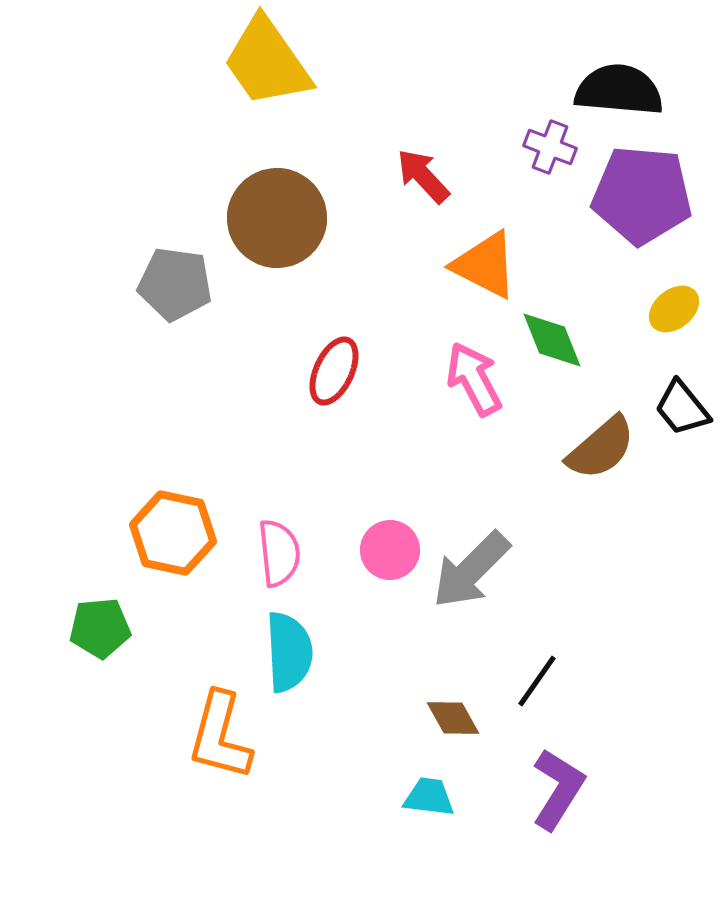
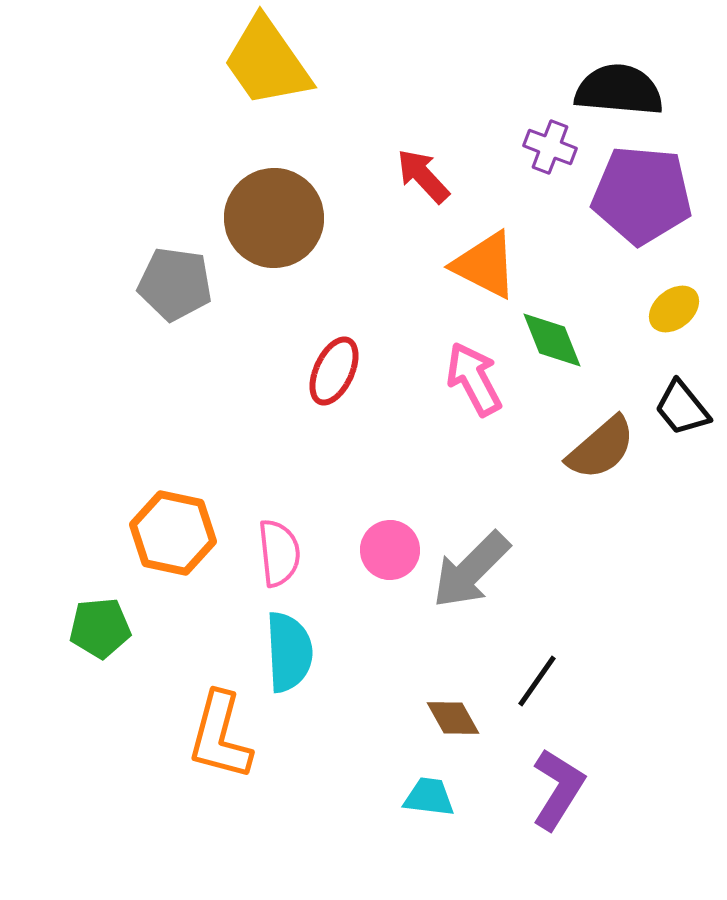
brown circle: moved 3 px left
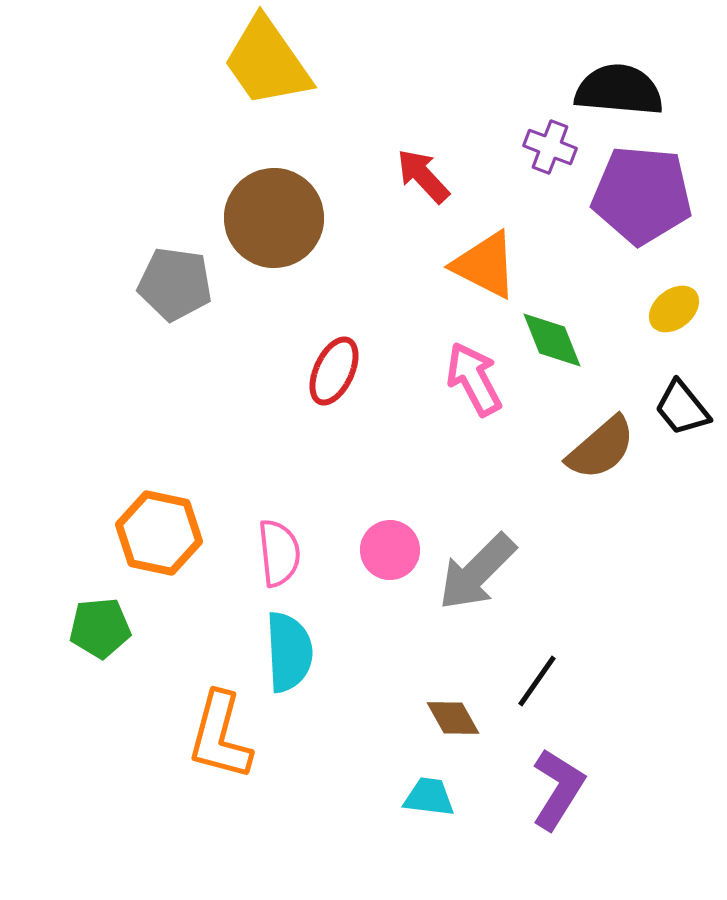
orange hexagon: moved 14 px left
gray arrow: moved 6 px right, 2 px down
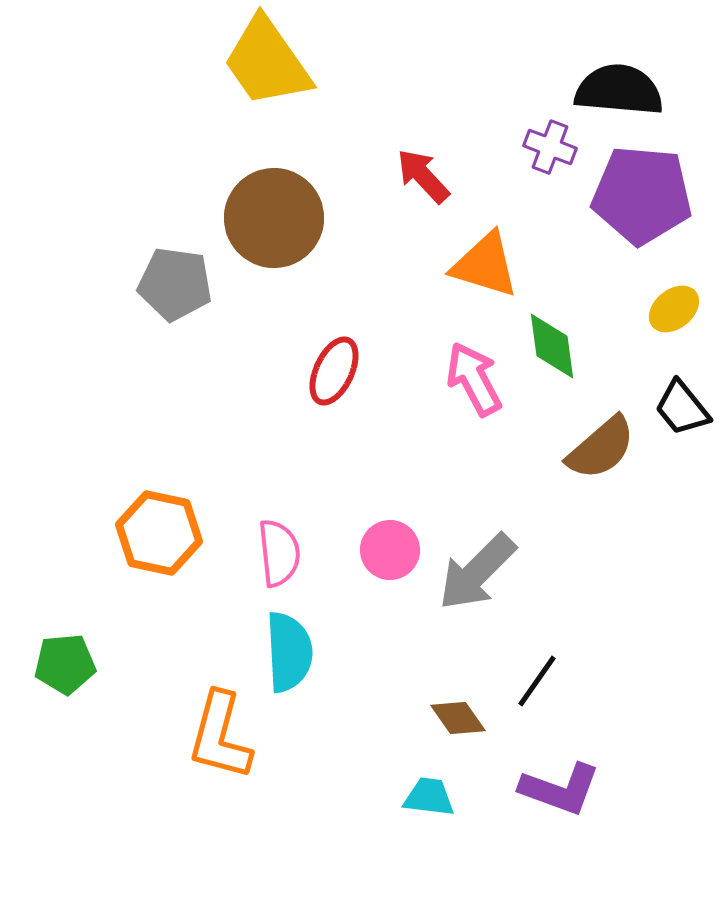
orange triangle: rotated 10 degrees counterclockwise
green diamond: moved 6 px down; rotated 14 degrees clockwise
green pentagon: moved 35 px left, 36 px down
brown diamond: moved 5 px right; rotated 6 degrees counterclockwise
purple L-shape: moved 2 px right; rotated 78 degrees clockwise
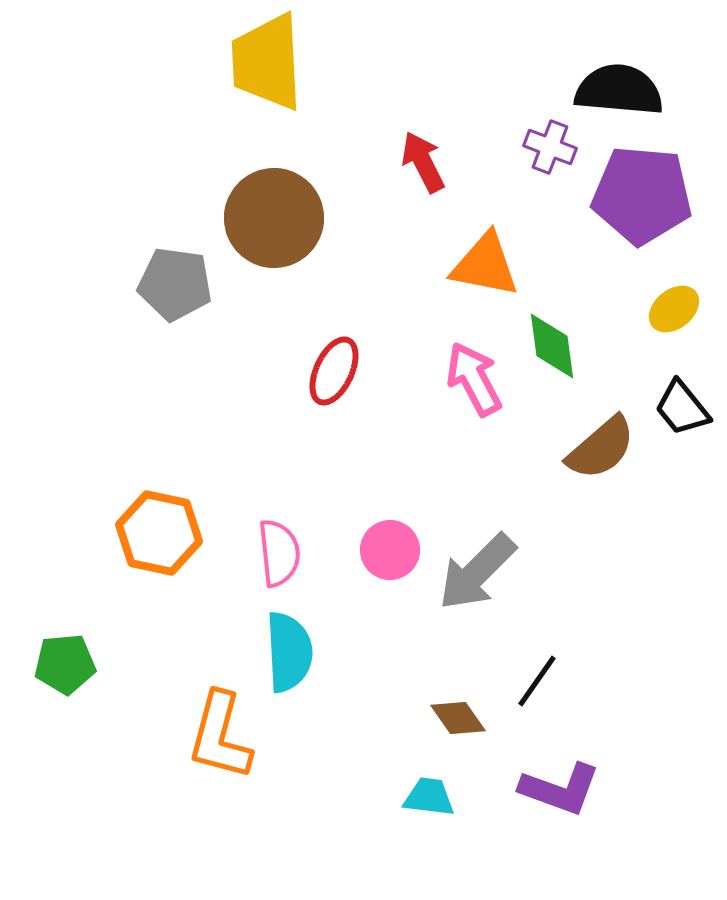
yellow trapezoid: rotated 32 degrees clockwise
red arrow: moved 14 px up; rotated 16 degrees clockwise
orange triangle: rotated 6 degrees counterclockwise
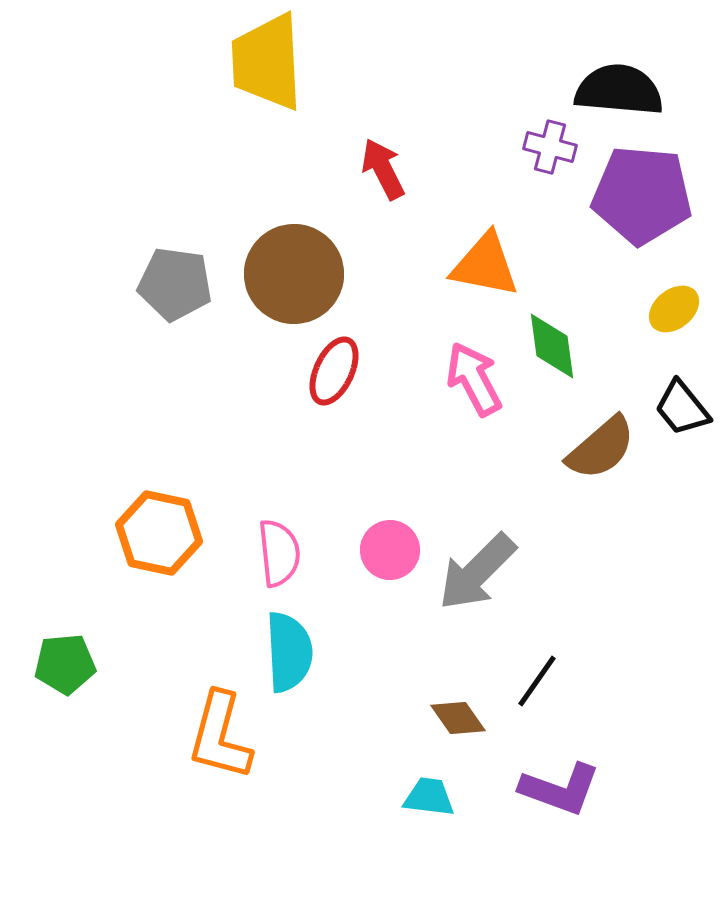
purple cross: rotated 6 degrees counterclockwise
red arrow: moved 40 px left, 7 px down
brown circle: moved 20 px right, 56 px down
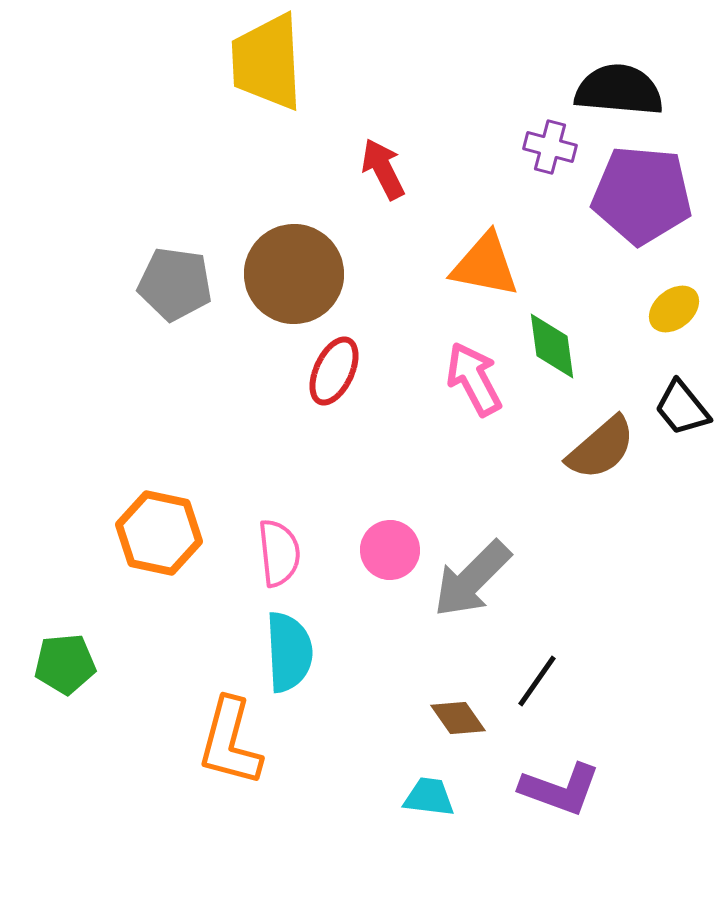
gray arrow: moved 5 px left, 7 px down
orange L-shape: moved 10 px right, 6 px down
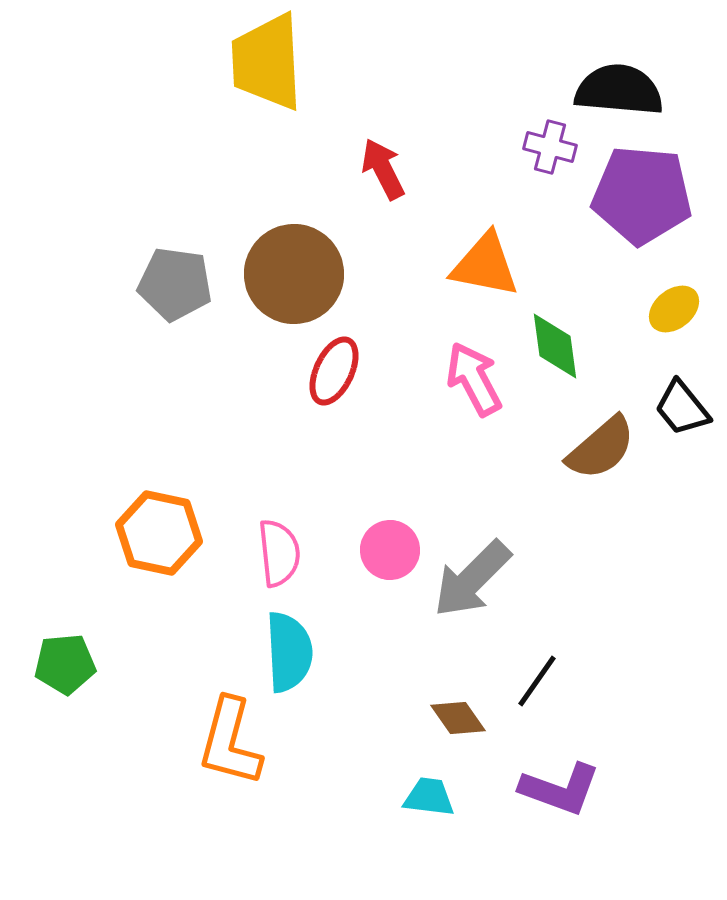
green diamond: moved 3 px right
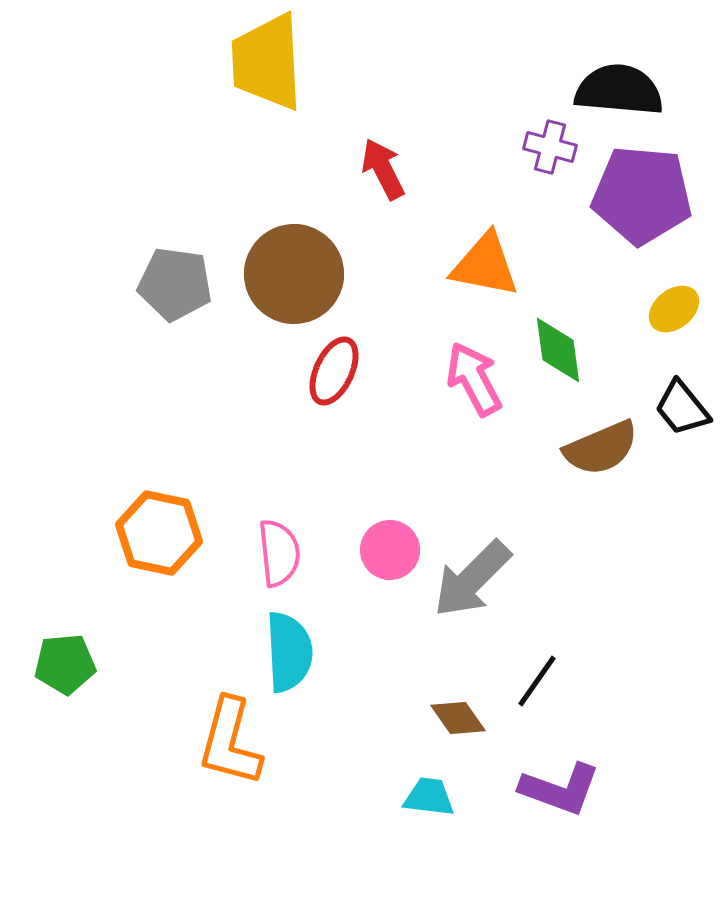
green diamond: moved 3 px right, 4 px down
brown semicircle: rotated 18 degrees clockwise
